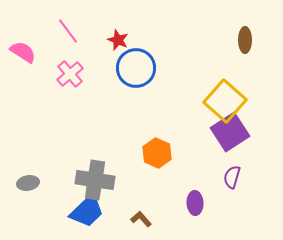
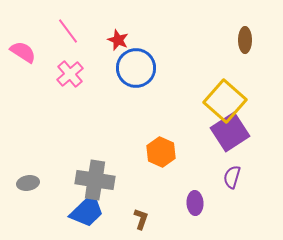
orange hexagon: moved 4 px right, 1 px up
brown L-shape: rotated 60 degrees clockwise
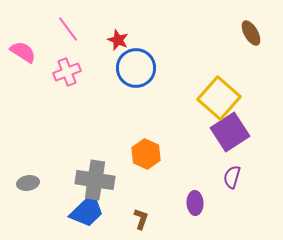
pink line: moved 2 px up
brown ellipse: moved 6 px right, 7 px up; rotated 30 degrees counterclockwise
pink cross: moved 3 px left, 2 px up; rotated 20 degrees clockwise
yellow square: moved 6 px left, 3 px up
orange hexagon: moved 15 px left, 2 px down
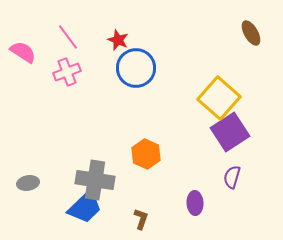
pink line: moved 8 px down
blue trapezoid: moved 2 px left, 4 px up
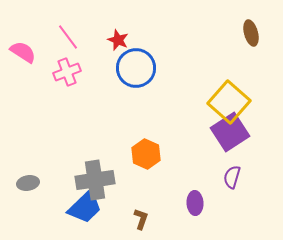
brown ellipse: rotated 15 degrees clockwise
yellow square: moved 10 px right, 4 px down
gray cross: rotated 18 degrees counterclockwise
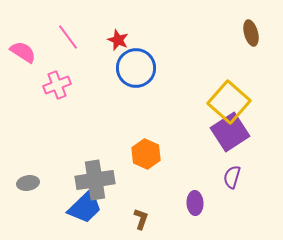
pink cross: moved 10 px left, 13 px down
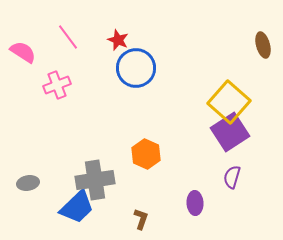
brown ellipse: moved 12 px right, 12 px down
blue trapezoid: moved 8 px left
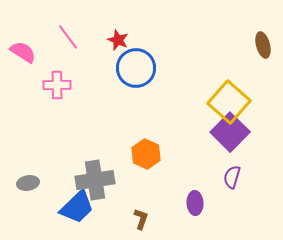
pink cross: rotated 20 degrees clockwise
purple square: rotated 12 degrees counterclockwise
